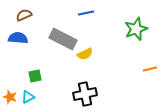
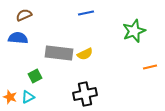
green star: moved 2 px left, 2 px down
gray rectangle: moved 4 px left, 14 px down; rotated 20 degrees counterclockwise
orange line: moved 2 px up
green square: rotated 16 degrees counterclockwise
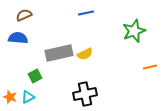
gray rectangle: rotated 20 degrees counterclockwise
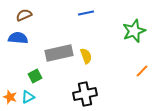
yellow semicircle: moved 1 px right, 2 px down; rotated 84 degrees counterclockwise
orange line: moved 8 px left, 4 px down; rotated 32 degrees counterclockwise
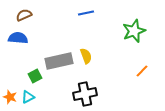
gray rectangle: moved 8 px down
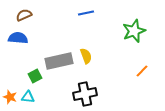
cyan triangle: rotated 32 degrees clockwise
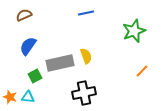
blue semicircle: moved 10 px right, 8 px down; rotated 60 degrees counterclockwise
gray rectangle: moved 1 px right, 2 px down
black cross: moved 1 px left, 1 px up
